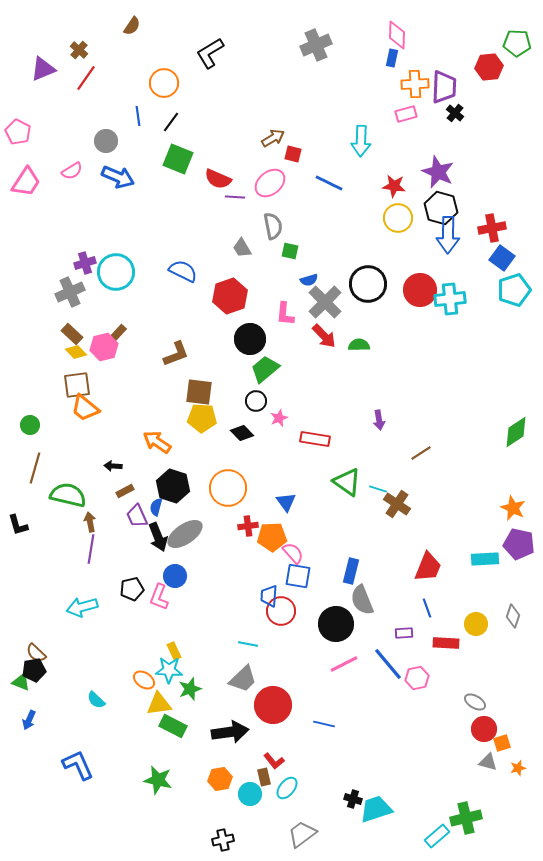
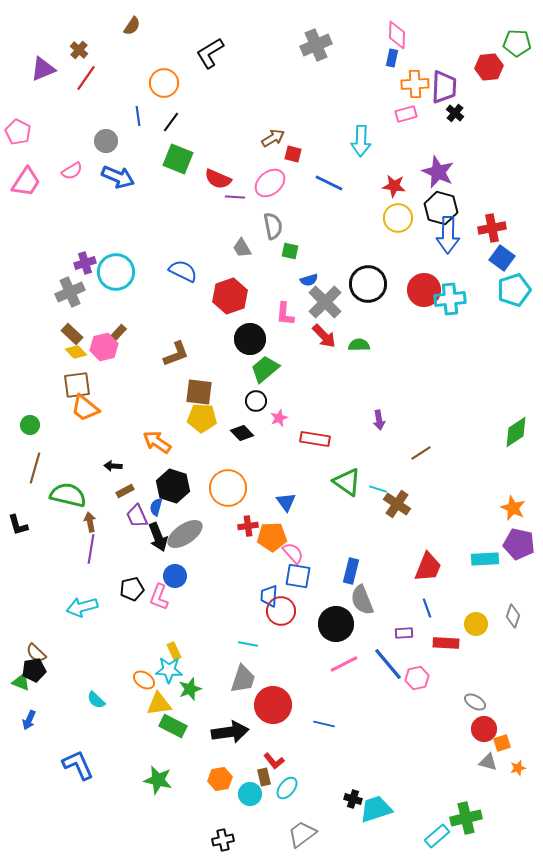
red circle at (420, 290): moved 4 px right
gray trapezoid at (243, 679): rotated 28 degrees counterclockwise
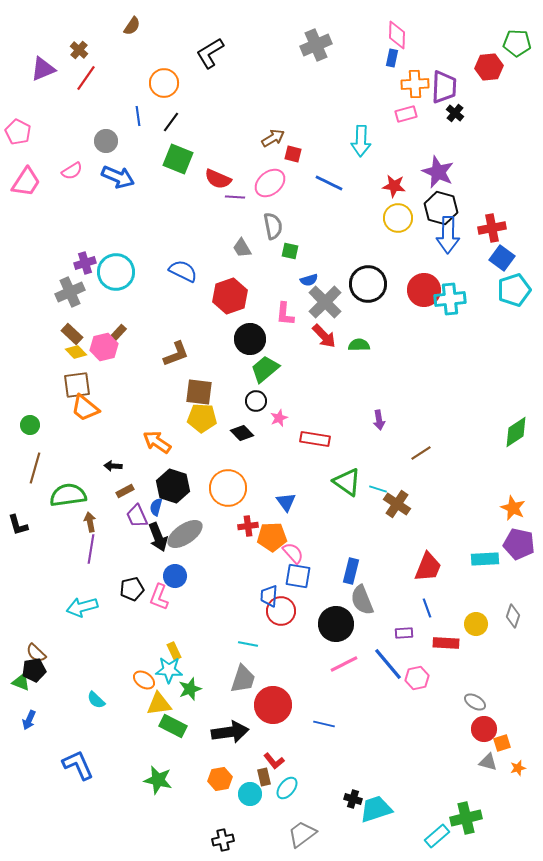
green semicircle at (68, 495): rotated 21 degrees counterclockwise
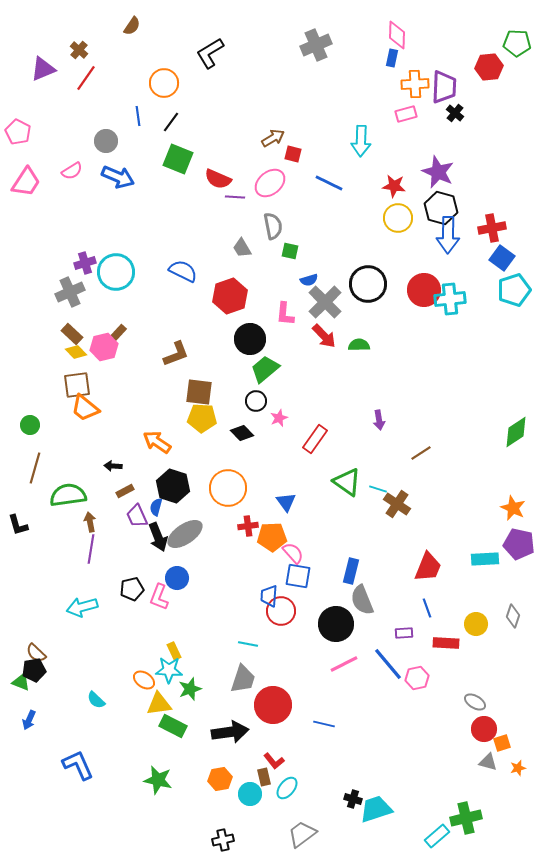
red rectangle at (315, 439): rotated 64 degrees counterclockwise
blue circle at (175, 576): moved 2 px right, 2 px down
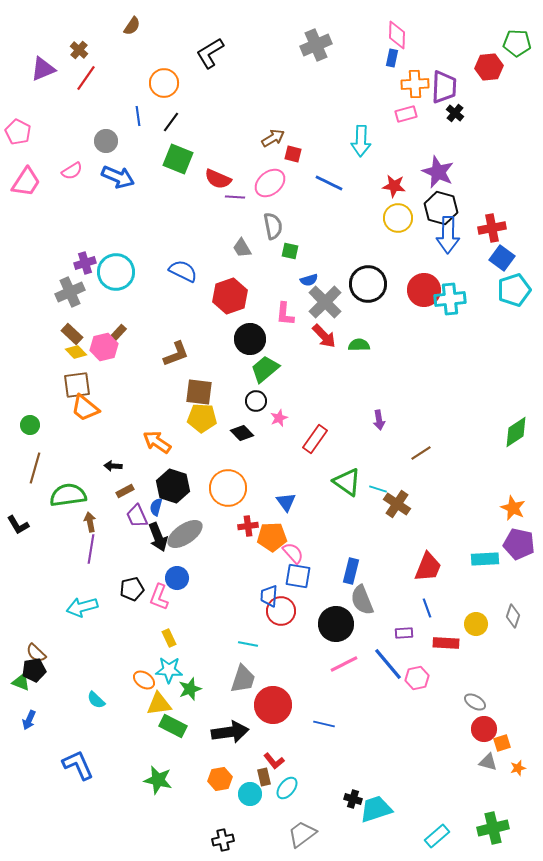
black L-shape at (18, 525): rotated 15 degrees counterclockwise
yellow rectangle at (174, 651): moved 5 px left, 13 px up
green cross at (466, 818): moved 27 px right, 10 px down
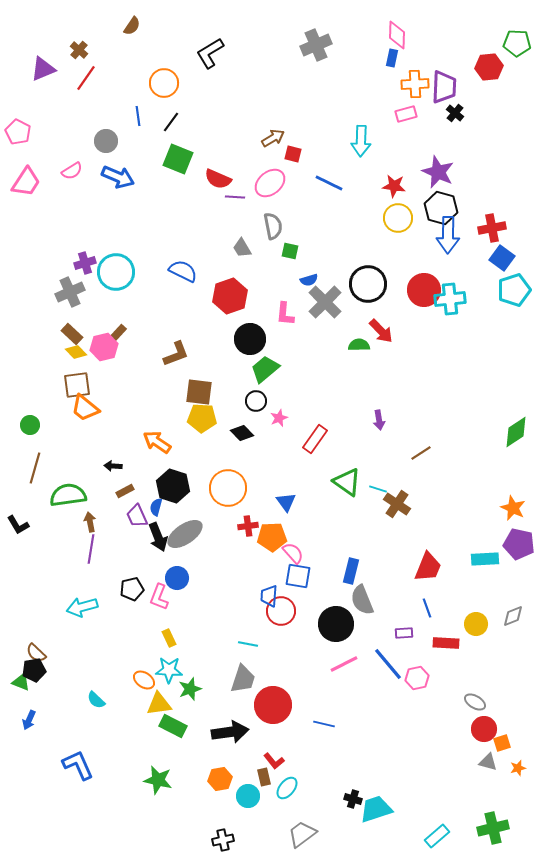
red arrow at (324, 336): moved 57 px right, 5 px up
gray diamond at (513, 616): rotated 50 degrees clockwise
cyan circle at (250, 794): moved 2 px left, 2 px down
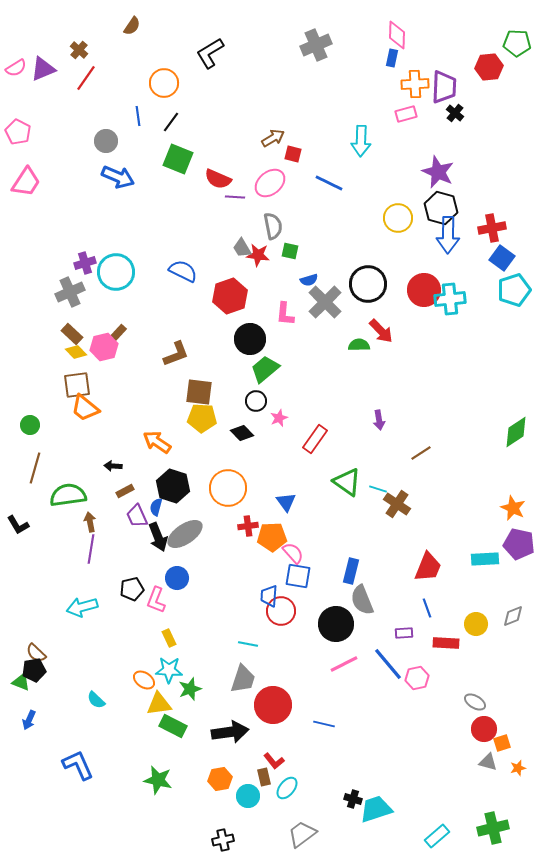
pink semicircle at (72, 171): moved 56 px left, 103 px up
red star at (394, 186): moved 136 px left, 69 px down
pink L-shape at (159, 597): moved 3 px left, 3 px down
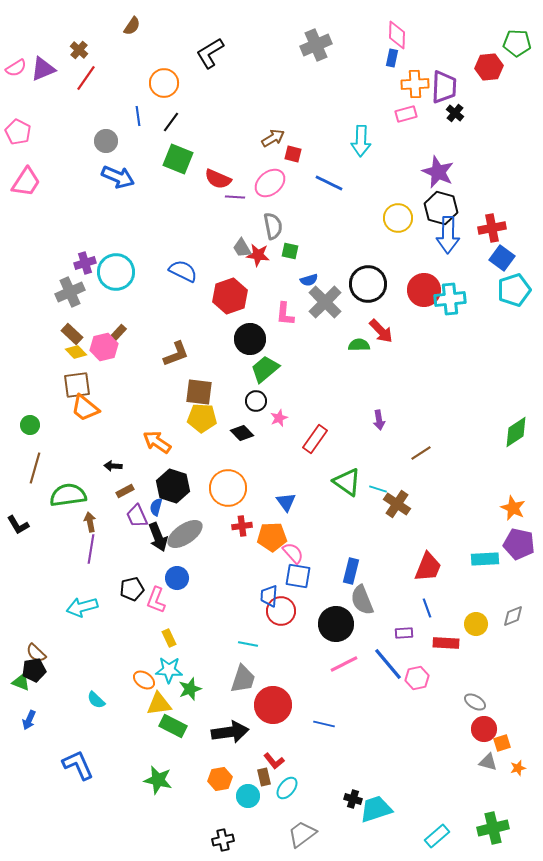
red cross at (248, 526): moved 6 px left
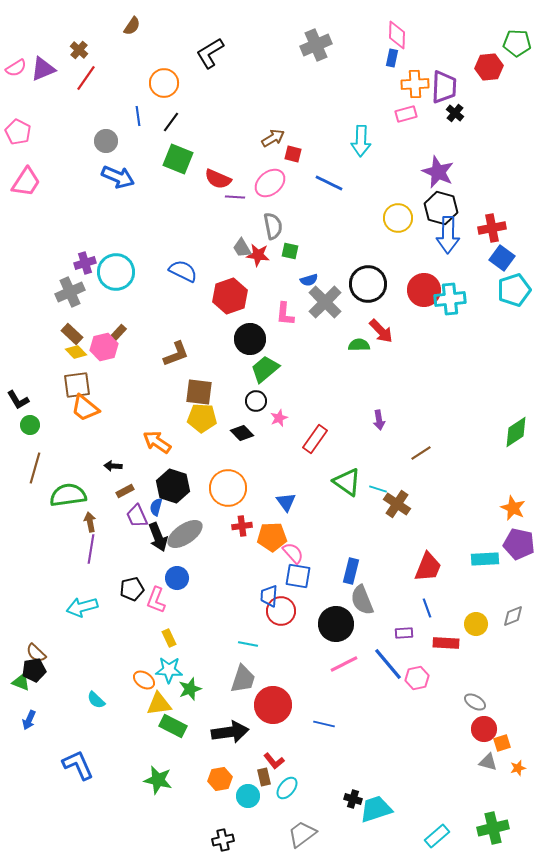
black L-shape at (18, 525): moved 125 px up
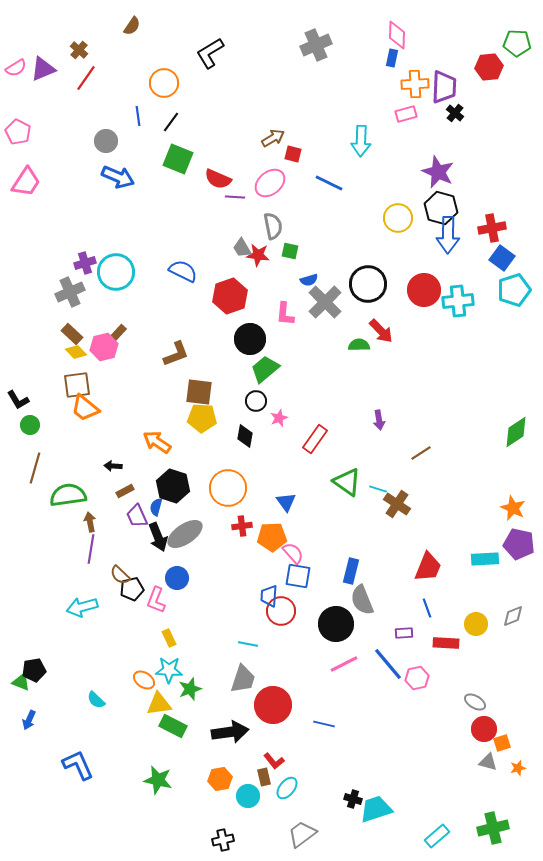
cyan cross at (450, 299): moved 8 px right, 2 px down
black diamond at (242, 433): moved 3 px right, 3 px down; rotated 55 degrees clockwise
brown semicircle at (36, 653): moved 84 px right, 78 px up
